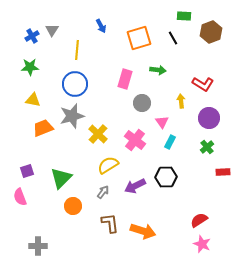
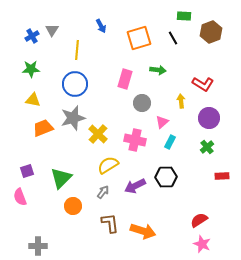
green star: moved 1 px right, 2 px down
gray star: moved 1 px right, 2 px down
pink triangle: rotated 24 degrees clockwise
pink cross: rotated 25 degrees counterclockwise
red rectangle: moved 1 px left, 4 px down
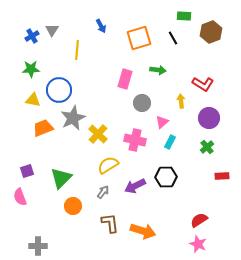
blue circle: moved 16 px left, 6 px down
gray star: rotated 10 degrees counterclockwise
pink star: moved 4 px left
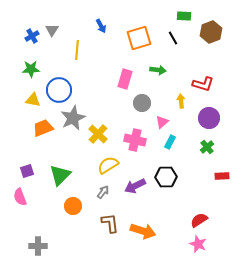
red L-shape: rotated 15 degrees counterclockwise
green triangle: moved 1 px left, 3 px up
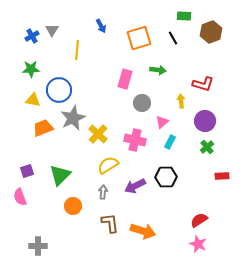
purple circle: moved 4 px left, 3 px down
gray arrow: rotated 32 degrees counterclockwise
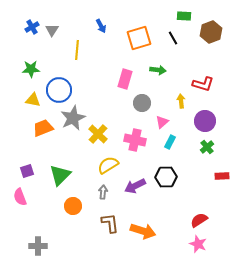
blue cross: moved 9 px up
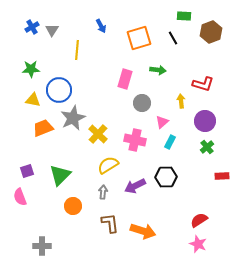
gray cross: moved 4 px right
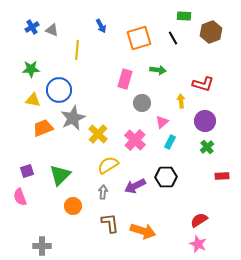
gray triangle: rotated 40 degrees counterclockwise
pink cross: rotated 30 degrees clockwise
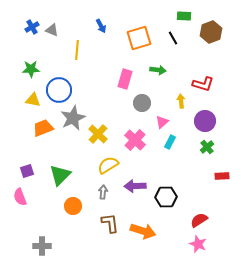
black hexagon: moved 20 px down
purple arrow: rotated 25 degrees clockwise
